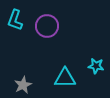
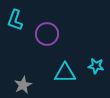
purple circle: moved 8 px down
cyan triangle: moved 5 px up
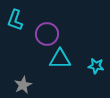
cyan triangle: moved 5 px left, 14 px up
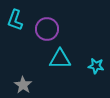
purple circle: moved 5 px up
gray star: rotated 12 degrees counterclockwise
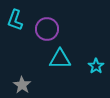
cyan star: rotated 28 degrees clockwise
gray star: moved 1 px left
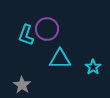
cyan L-shape: moved 11 px right, 15 px down
cyan star: moved 3 px left, 1 px down
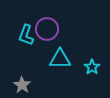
cyan star: moved 1 px left
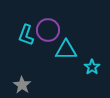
purple circle: moved 1 px right, 1 px down
cyan triangle: moved 6 px right, 9 px up
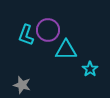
cyan star: moved 2 px left, 2 px down
gray star: rotated 18 degrees counterclockwise
